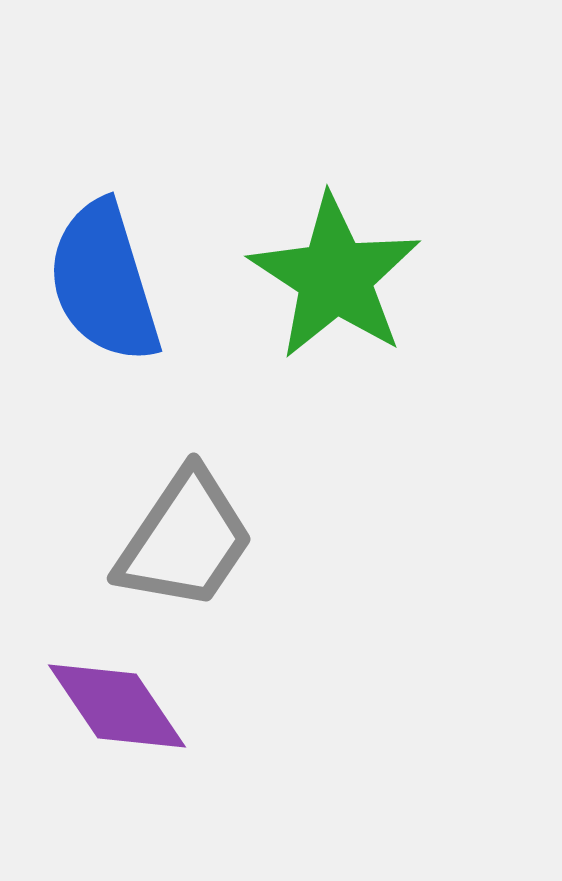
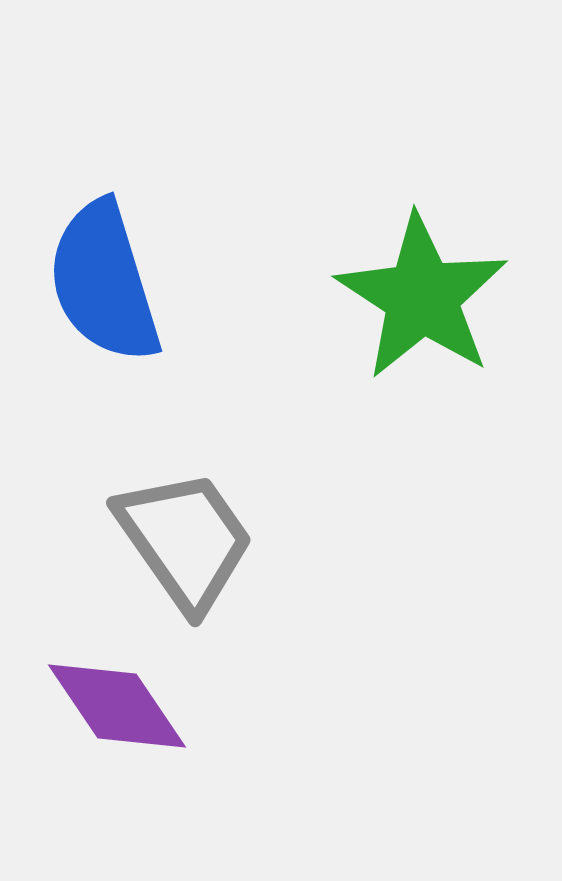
green star: moved 87 px right, 20 px down
gray trapezoid: rotated 69 degrees counterclockwise
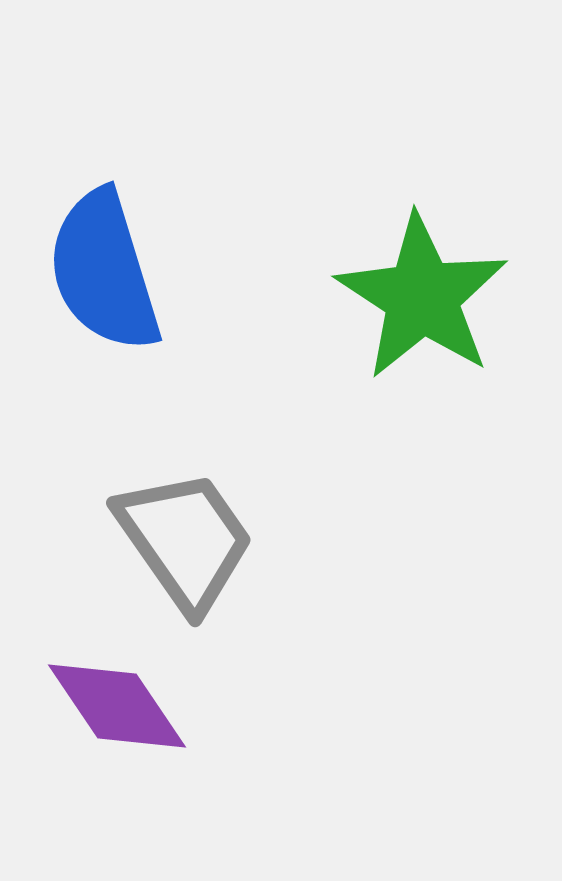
blue semicircle: moved 11 px up
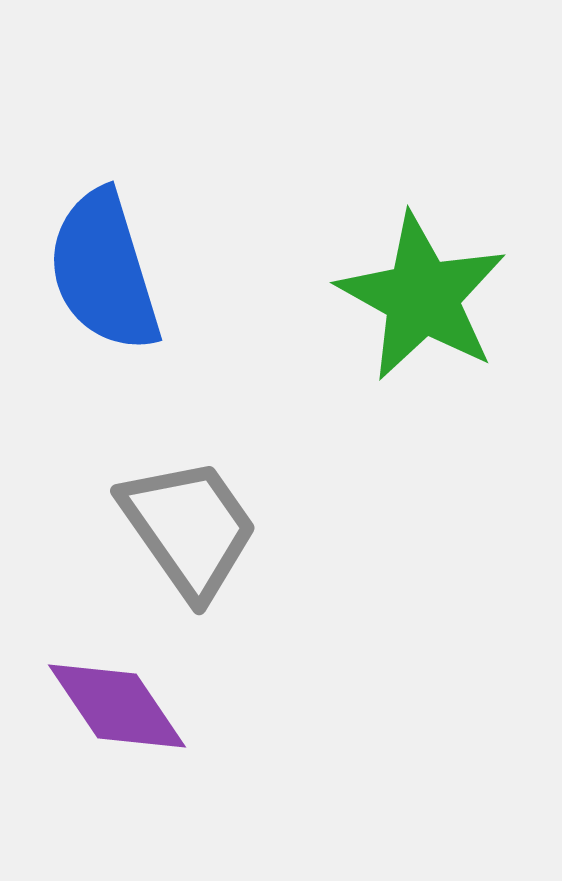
green star: rotated 4 degrees counterclockwise
gray trapezoid: moved 4 px right, 12 px up
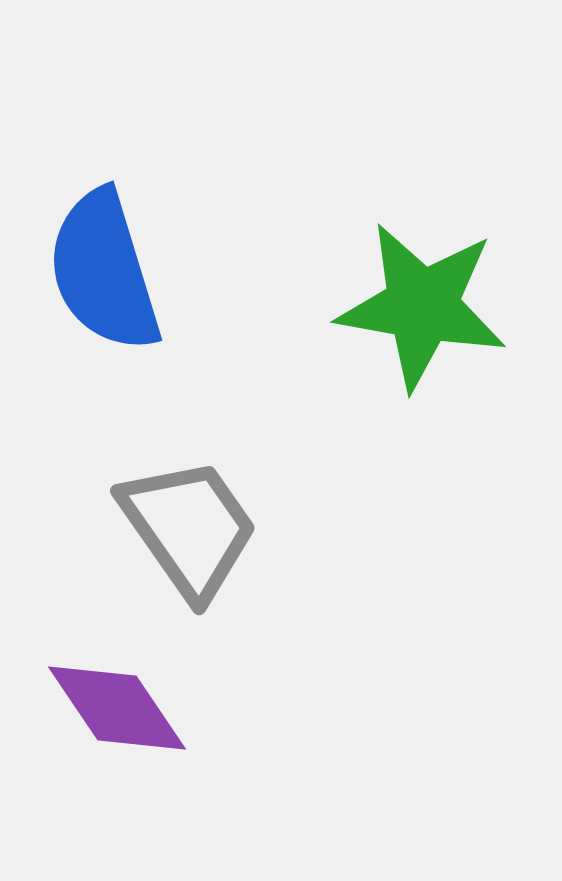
green star: moved 9 px down; rotated 19 degrees counterclockwise
purple diamond: moved 2 px down
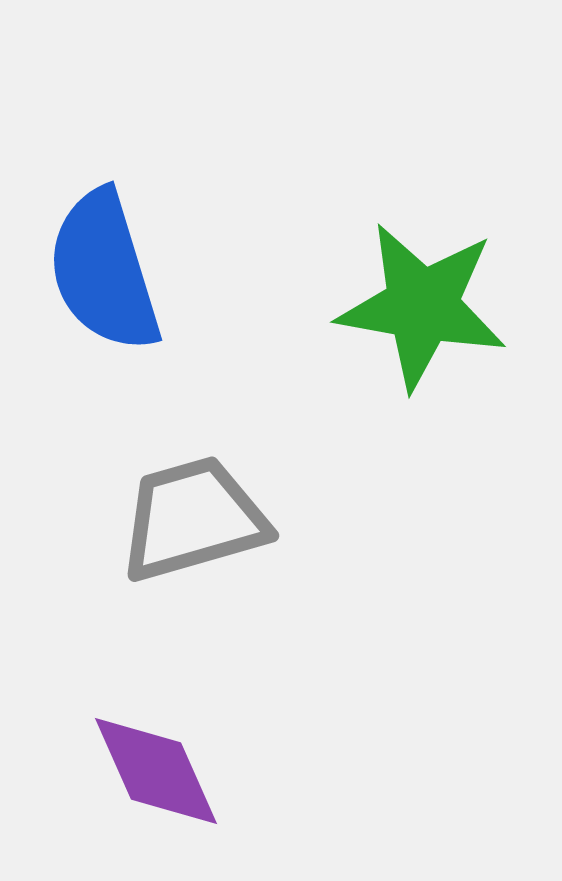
gray trapezoid: moved 4 px right, 9 px up; rotated 71 degrees counterclockwise
purple diamond: moved 39 px right, 63 px down; rotated 10 degrees clockwise
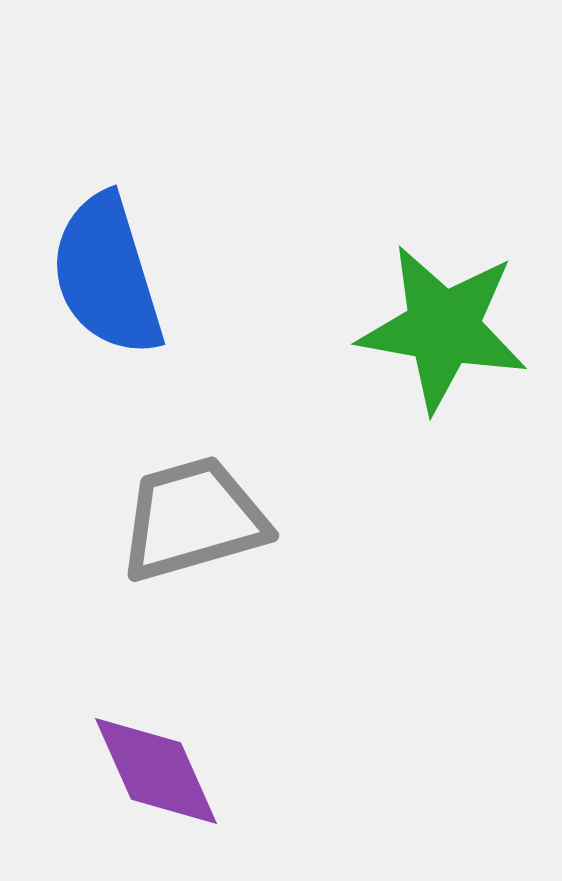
blue semicircle: moved 3 px right, 4 px down
green star: moved 21 px right, 22 px down
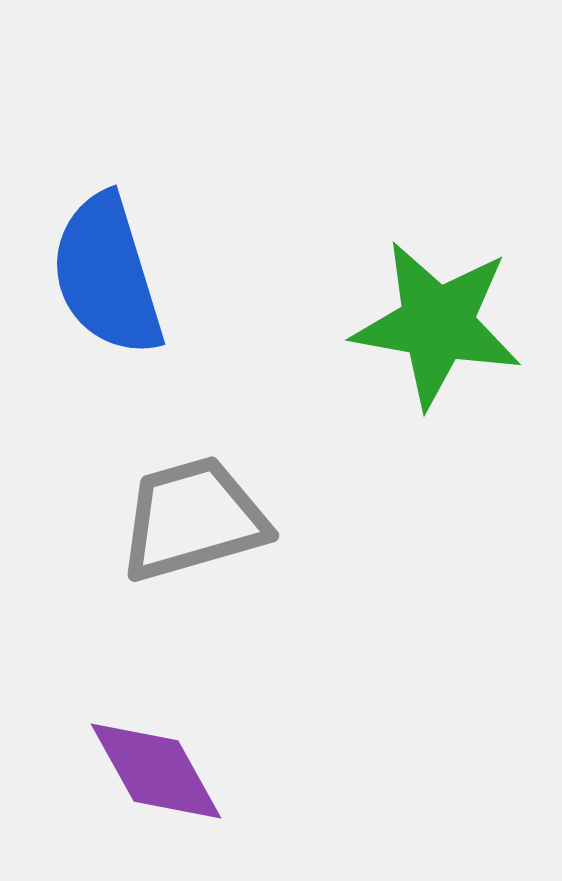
green star: moved 6 px left, 4 px up
purple diamond: rotated 5 degrees counterclockwise
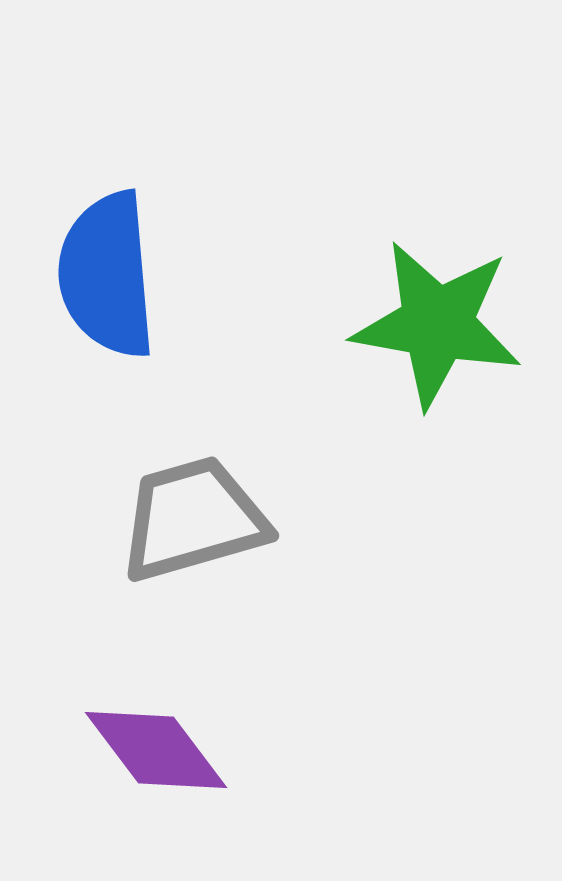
blue semicircle: rotated 12 degrees clockwise
purple diamond: moved 21 px up; rotated 8 degrees counterclockwise
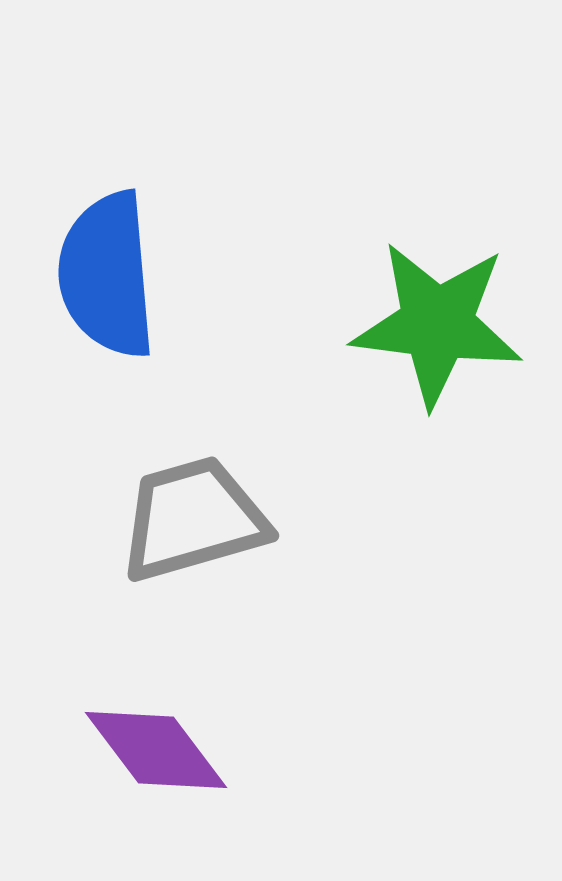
green star: rotated 3 degrees counterclockwise
